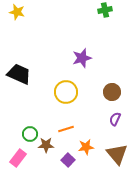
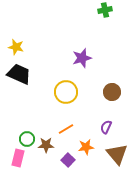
yellow star: moved 1 px left, 35 px down
purple semicircle: moved 9 px left, 8 px down
orange line: rotated 14 degrees counterclockwise
green circle: moved 3 px left, 5 px down
pink rectangle: rotated 24 degrees counterclockwise
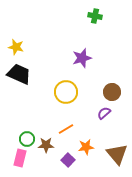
green cross: moved 10 px left, 6 px down; rotated 24 degrees clockwise
purple semicircle: moved 2 px left, 14 px up; rotated 24 degrees clockwise
pink rectangle: moved 2 px right
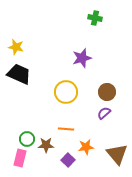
green cross: moved 2 px down
brown circle: moved 5 px left
orange line: rotated 35 degrees clockwise
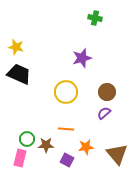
purple square: moved 1 px left; rotated 16 degrees counterclockwise
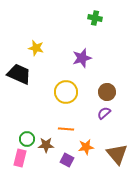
yellow star: moved 20 px right, 1 px down
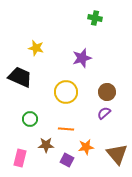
black trapezoid: moved 1 px right, 3 px down
green circle: moved 3 px right, 20 px up
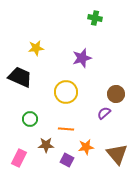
yellow star: rotated 21 degrees counterclockwise
brown circle: moved 9 px right, 2 px down
pink rectangle: moved 1 px left; rotated 12 degrees clockwise
